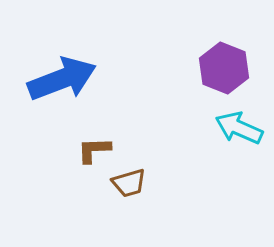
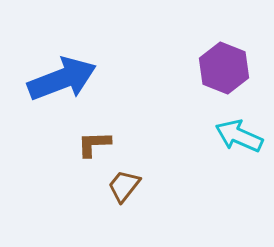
cyan arrow: moved 8 px down
brown L-shape: moved 6 px up
brown trapezoid: moved 5 px left, 3 px down; rotated 144 degrees clockwise
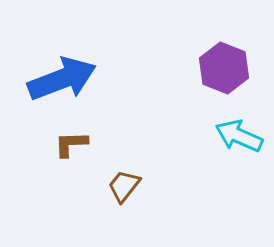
brown L-shape: moved 23 px left
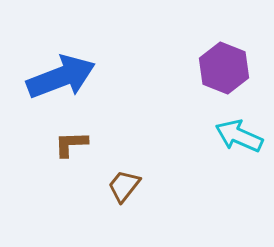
blue arrow: moved 1 px left, 2 px up
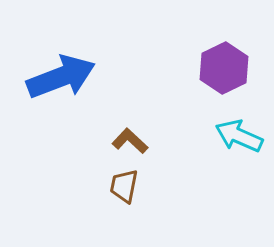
purple hexagon: rotated 12 degrees clockwise
brown L-shape: moved 59 px right, 3 px up; rotated 45 degrees clockwise
brown trapezoid: rotated 27 degrees counterclockwise
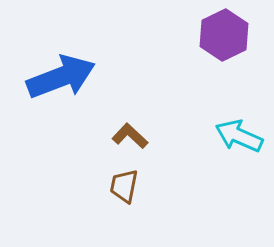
purple hexagon: moved 33 px up
brown L-shape: moved 5 px up
